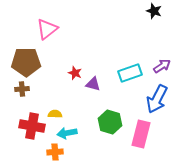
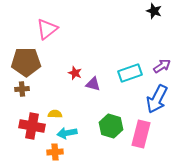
green hexagon: moved 1 px right, 4 px down
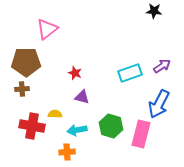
black star: rotated 14 degrees counterclockwise
purple triangle: moved 11 px left, 13 px down
blue arrow: moved 2 px right, 5 px down
cyan arrow: moved 10 px right, 3 px up
orange cross: moved 12 px right
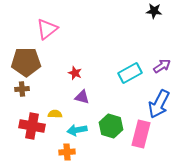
cyan rectangle: rotated 10 degrees counterclockwise
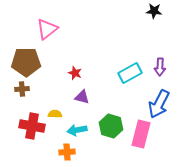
purple arrow: moved 2 px left, 1 px down; rotated 126 degrees clockwise
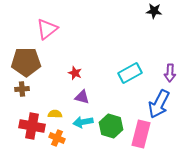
purple arrow: moved 10 px right, 6 px down
cyan arrow: moved 6 px right, 8 px up
orange cross: moved 10 px left, 14 px up; rotated 28 degrees clockwise
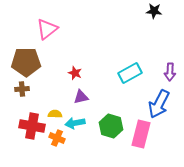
purple arrow: moved 1 px up
purple triangle: moved 1 px left; rotated 28 degrees counterclockwise
cyan arrow: moved 8 px left, 1 px down
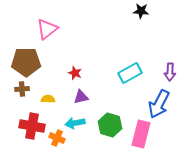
black star: moved 13 px left
yellow semicircle: moved 7 px left, 15 px up
green hexagon: moved 1 px left, 1 px up
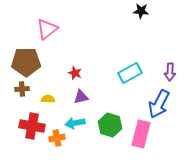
orange cross: rotated 35 degrees counterclockwise
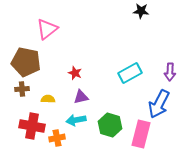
brown pentagon: rotated 12 degrees clockwise
cyan arrow: moved 1 px right, 3 px up
